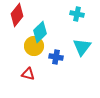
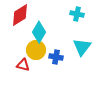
red diamond: moved 3 px right; rotated 20 degrees clockwise
cyan diamond: moved 1 px left; rotated 15 degrees counterclockwise
yellow circle: moved 2 px right, 4 px down
red triangle: moved 5 px left, 9 px up
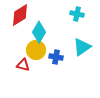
cyan triangle: rotated 18 degrees clockwise
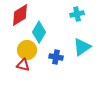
cyan cross: rotated 24 degrees counterclockwise
yellow circle: moved 9 px left
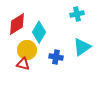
red diamond: moved 3 px left, 9 px down
red triangle: moved 1 px up
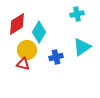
blue cross: rotated 24 degrees counterclockwise
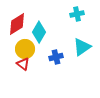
yellow circle: moved 2 px left, 1 px up
red triangle: rotated 24 degrees clockwise
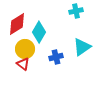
cyan cross: moved 1 px left, 3 px up
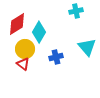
cyan triangle: moved 5 px right; rotated 36 degrees counterclockwise
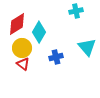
yellow circle: moved 3 px left, 1 px up
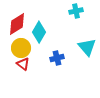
yellow circle: moved 1 px left
blue cross: moved 1 px right, 1 px down
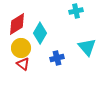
cyan diamond: moved 1 px right, 1 px down
